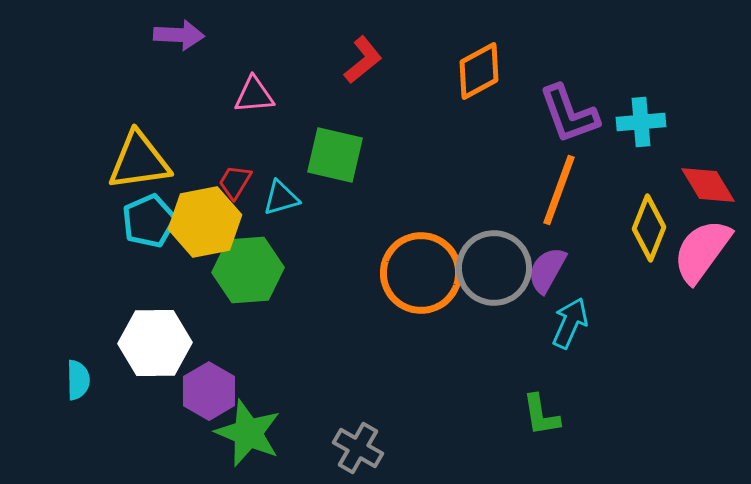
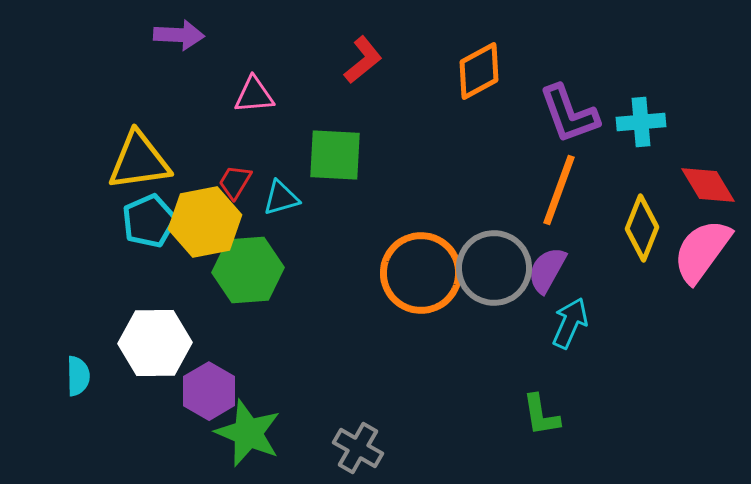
green square: rotated 10 degrees counterclockwise
yellow diamond: moved 7 px left
cyan semicircle: moved 4 px up
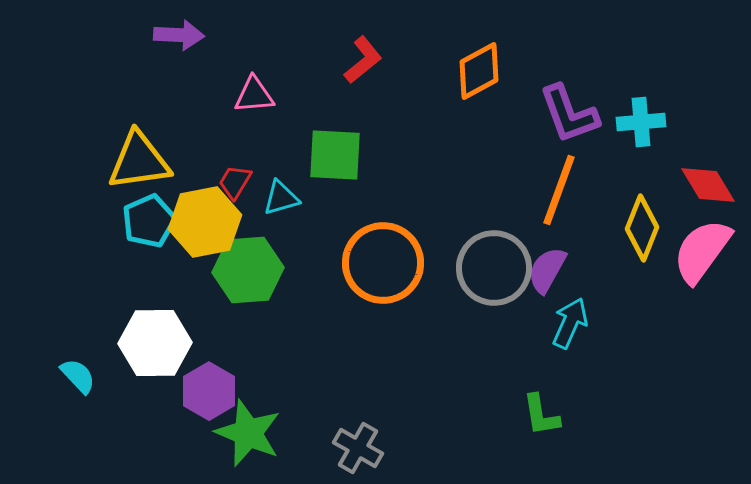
orange circle: moved 38 px left, 10 px up
cyan semicircle: rotated 42 degrees counterclockwise
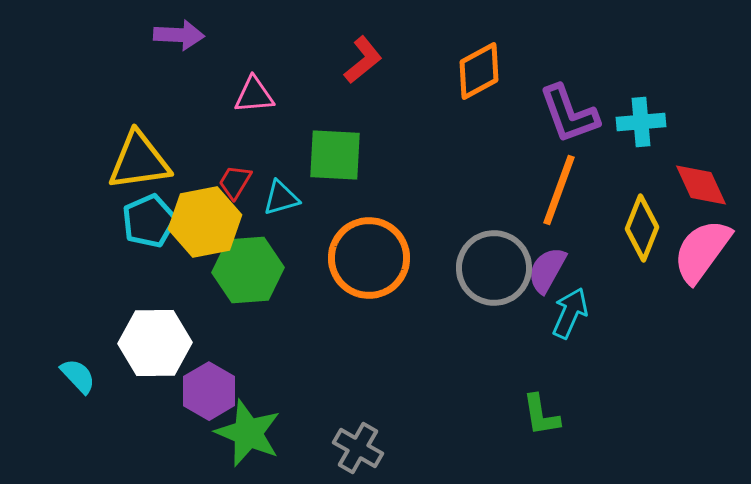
red diamond: moved 7 px left; rotated 6 degrees clockwise
orange circle: moved 14 px left, 5 px up
cyan arrow: moved 10 px up
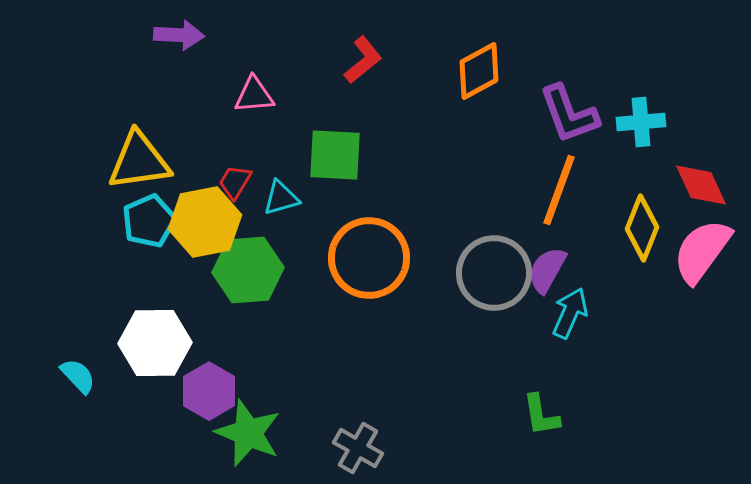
gray circle: moved 5 px down
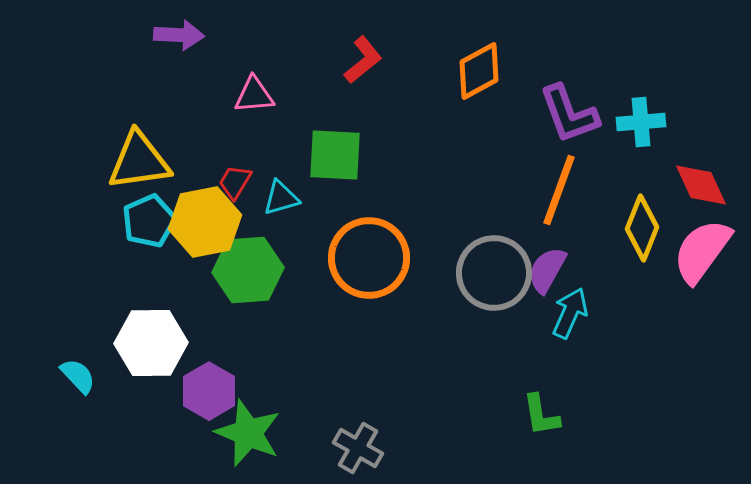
white hexagon: moved 4 px left
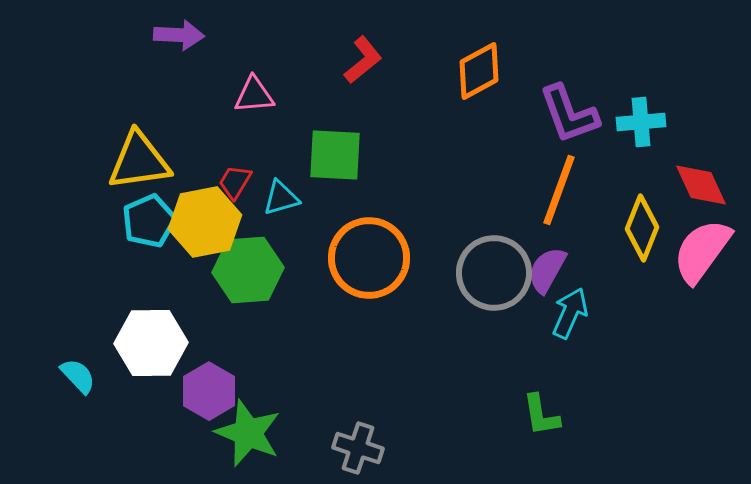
gray cross: rotated 12 degrees counterclockwise
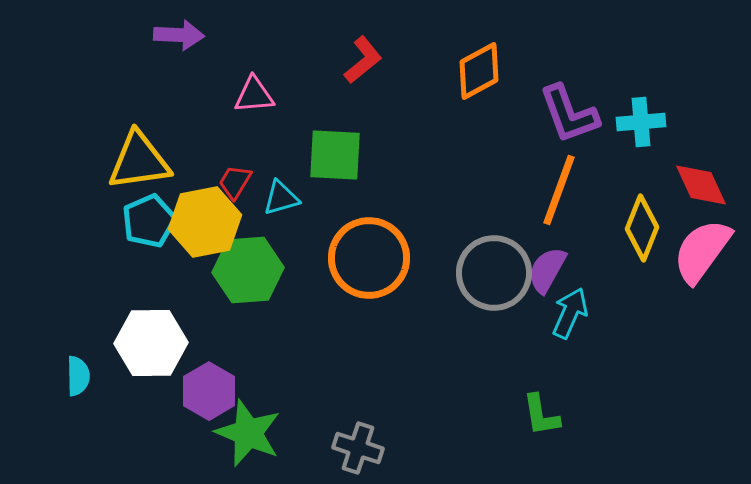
cyan semicircle: rotated 42 degrees clockwise
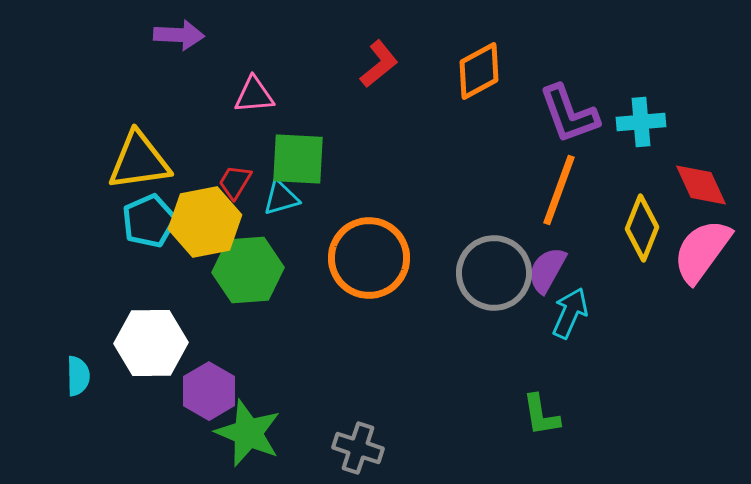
red L-shape: moved 16 px right, 4 px down
green square: moved 37 px left, 4 px down
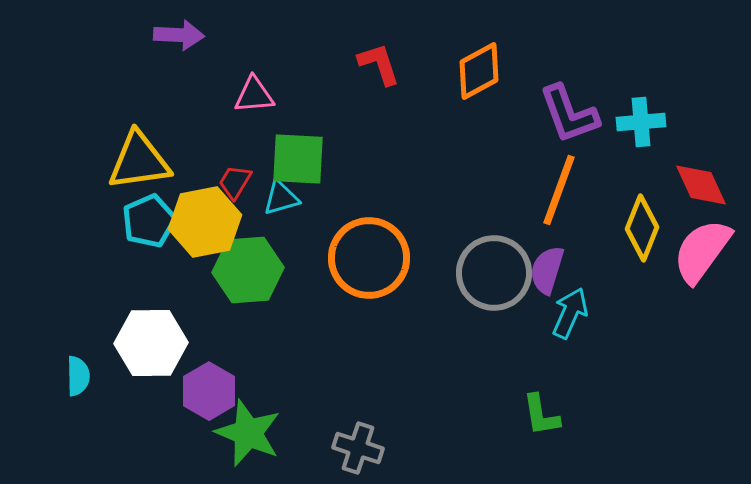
red L-shape: rotated 69 degrees counterclockwise
purple semicircle: rotated 12 degrees counterclockwise
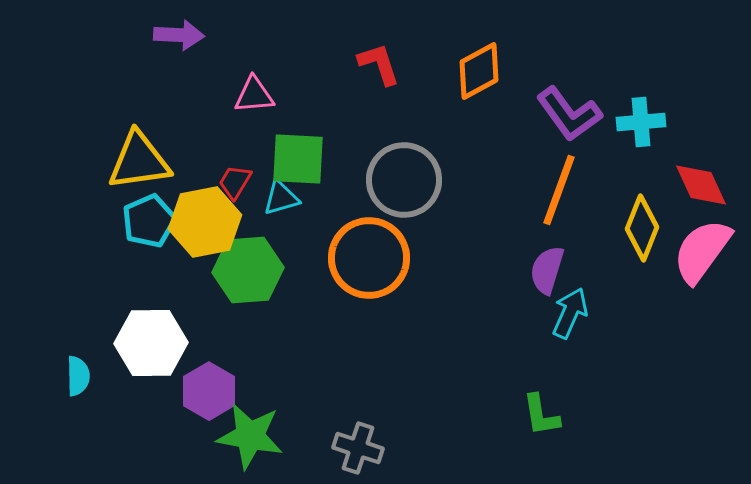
purple L-shape: rotated 16 degrees counterclockwise
gray circle: moved 90 px left, 93 px up
green star: moved 2 px right, 3 px down; rotated 12 degrees counterclockwise
